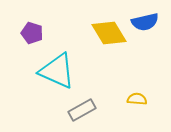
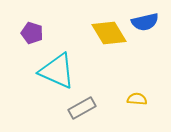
gray rectangle: moved 2 px up
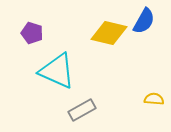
blue semicircle: moved 1 px left, 1 px up; rotated 48 degrees counterclockwise
yellow diamond: rotated 45 degrees counterclockwise
yellow semicircle: moved 17 px right
gray rectangle: moved 2 px down
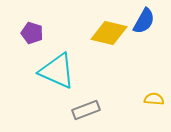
gray rectangle: moved 4 px right; rotated 8 degrees clockwise
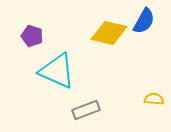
purple pentagon: moved 3 px down
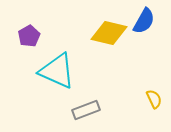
purple pentagon: moved 3 px left; rotated 25 degrees clockwise
yellow semicircle: rotated 60 degrees clockwise
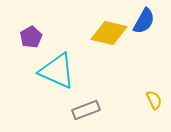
purple pentagon: moved 2 px right, 1 px down
yellow semicircle: moved 1 px down
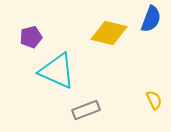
blue semicircle: moved 7 px right, 2 px up; rotated 8 degrees counterclockwise
purple pentagon: rotated 15 degrees clockwise
